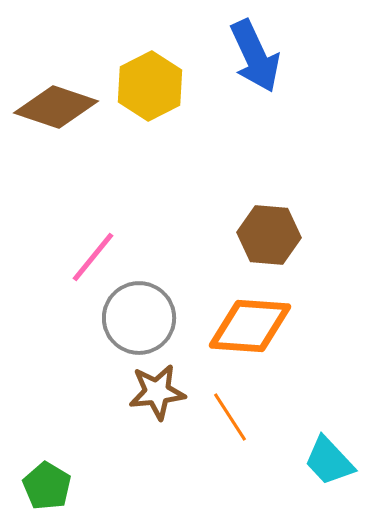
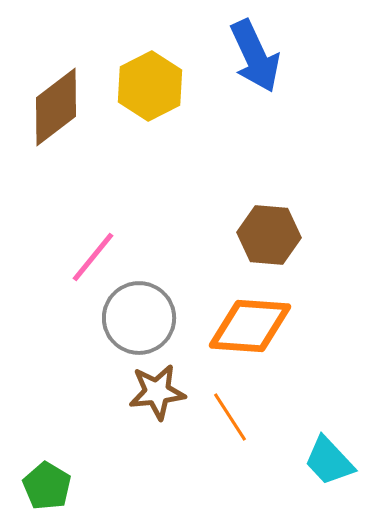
brown diamond: rotated 56 degrees counterclockwise
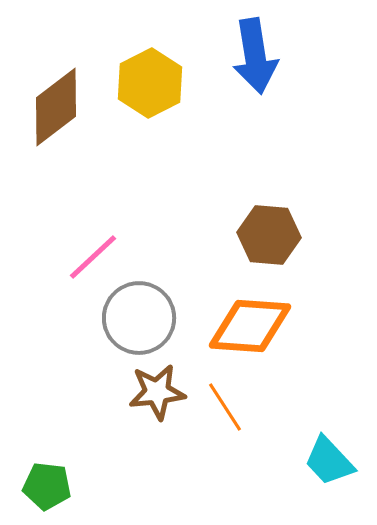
blue arrow: rotated 16 degrees clockwise
yellow hexagon: moved 3 px up
pink line: rotated 8 degrees clockwise
orange line: moved 5 px left, 10 px up
green pentagon: rotated 24 degrees counterclockwise
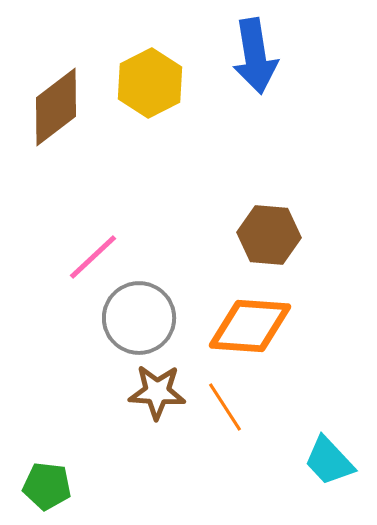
brown star: rotated 10 degrees clockwise
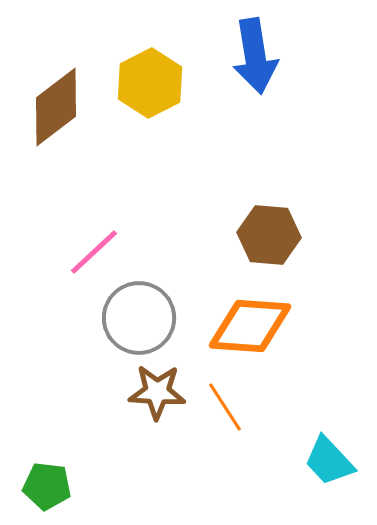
pink line: moved 1 px right, 5 px up
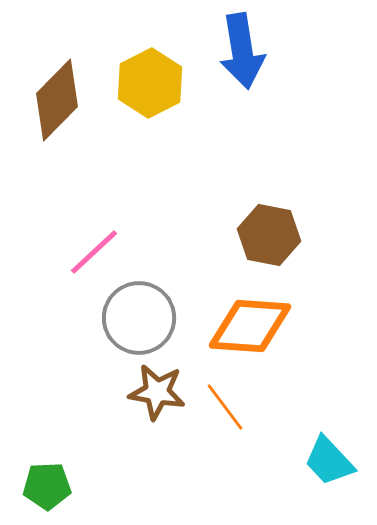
blue arrow: moved 13 px left, 5 px up
brown diamond: moved 1 px right, 7 px up; rotated 8 degrees counterclockwise
brown hexagon: rotated 6 degrees clockwise
brown star: rotated 6 degrees clockwise
orange line: rotated 4 degrees counterclockwise
green pentagon: rotated 9 degrees counterclockwise
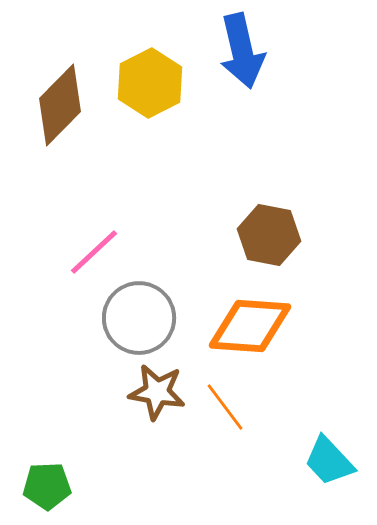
blue arrow: rotated 4 degrees counterclockwise
brown diamond: moved 3 px right, 5 px down
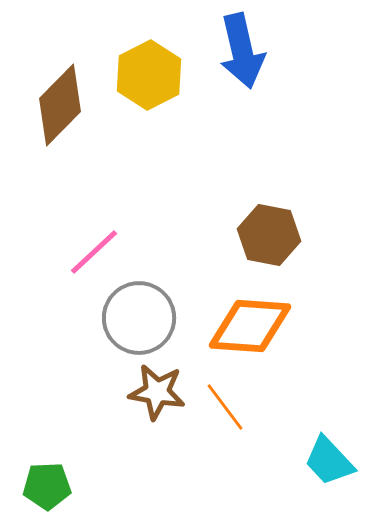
yellow hexagon: moved 1 px left, 8 px up
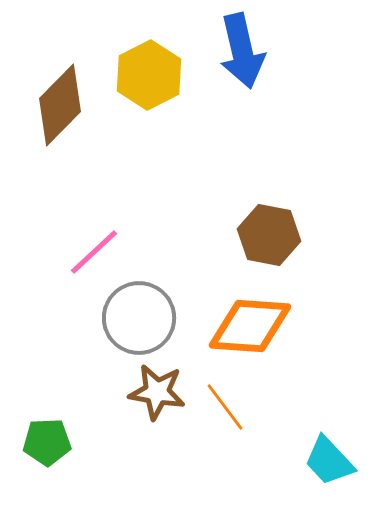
green pentagon: moved 44 px up
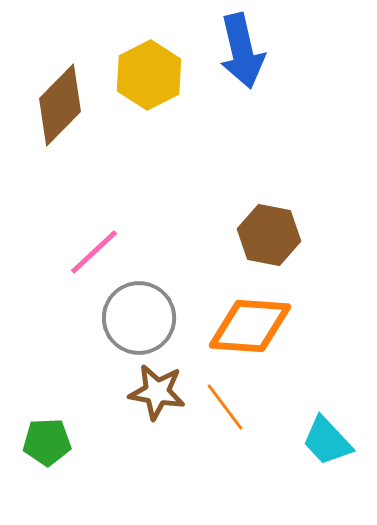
cyan trapezoid: moved 2 px left, 20 px up
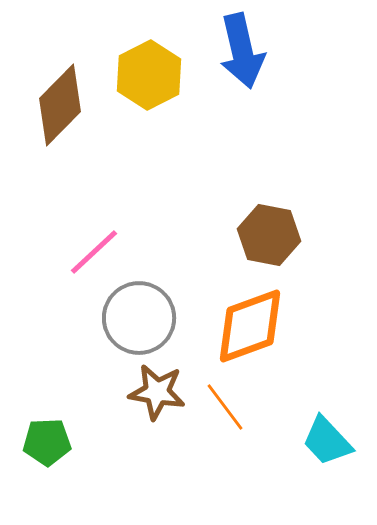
orange diamond: rotated 24 degrees counterclockwise
